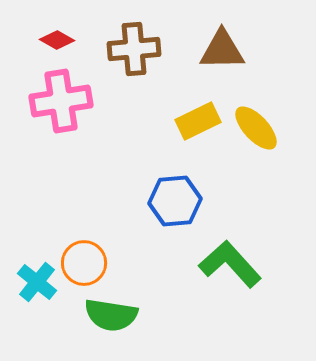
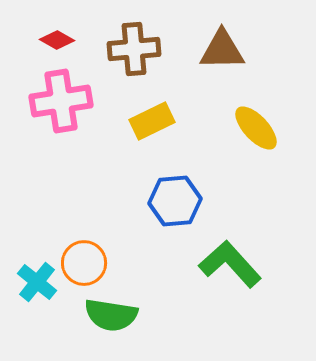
yellow rectangle: moved 46 px left
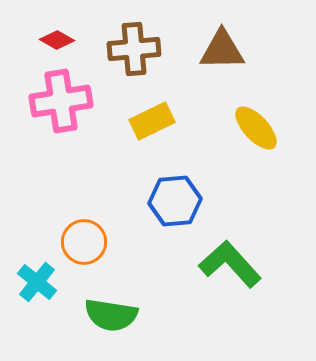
orange circle: moved 21 px up
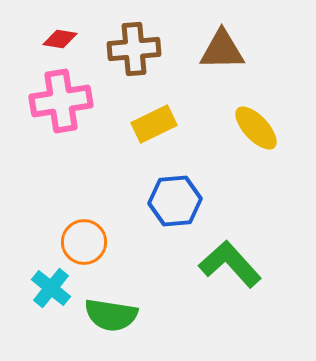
red diamond: moved 3 px right, 1 px up; rotated 20 degrees counterclockwise
yellow rectangle: moved 2 px right, 3 px down
cyan cross: moved 14 px right, 6 px down
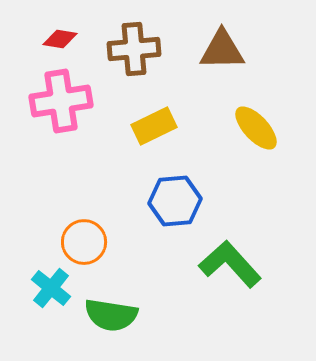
yellow rectangle: moved 2 px down
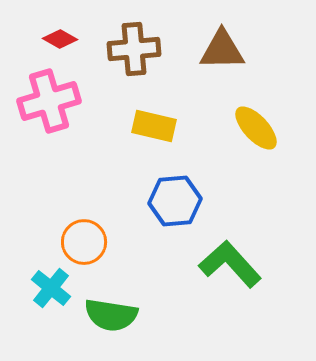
red diamond: rotated 20 degrees clockwise
pink cross: moved 12 px left; rotated 8 degrees counterclockwise
yellow rectangle: rotated 39 degrees clockwise
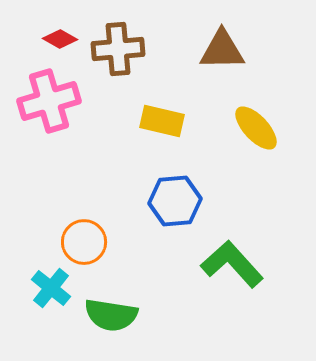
brown cross: moved 16 px left
yellow rectangle: moved 8 px right, 5 px up
green L-shape: moved 2 px right
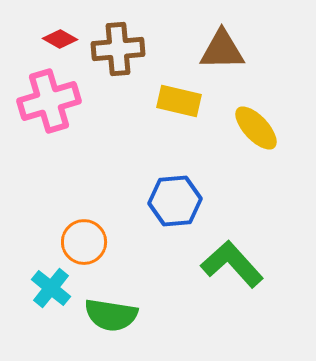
yellow rectangle: moved 17 px right, 20 px up
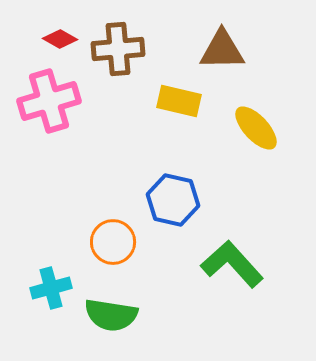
blue hexagon: moved 2 px left, 1 px up; rotated 18 degrees clockwise
orange circle: moved 29 px right
cyan cross: rotated 36 degrees clockwise
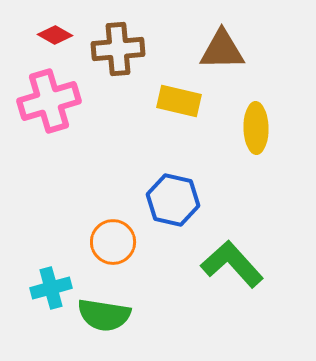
red diamond: moved 5 px left, 4 px up
yellow ellipse: rotated 42 degrees clockwise
green semicircle: moved 7 px left
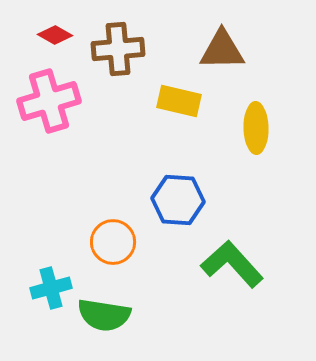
blue hexagon: moved 5 px right; rotated 9 degrees counterclockwise
